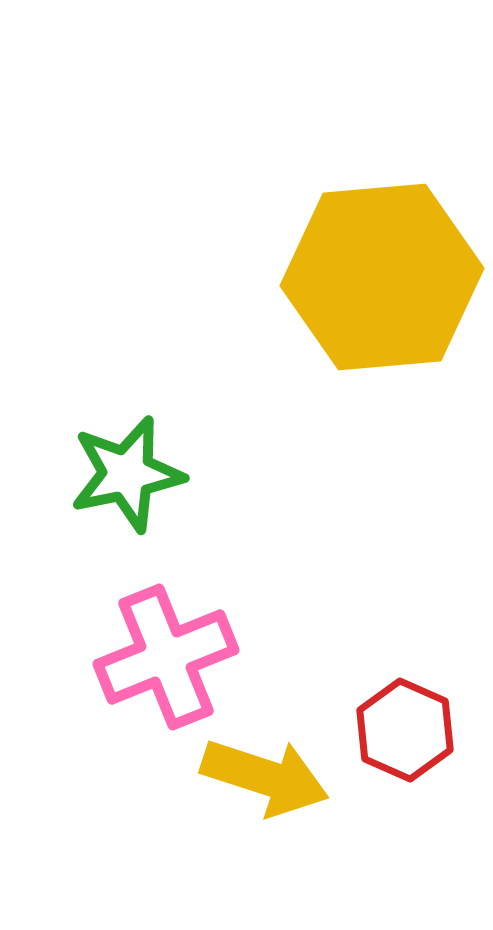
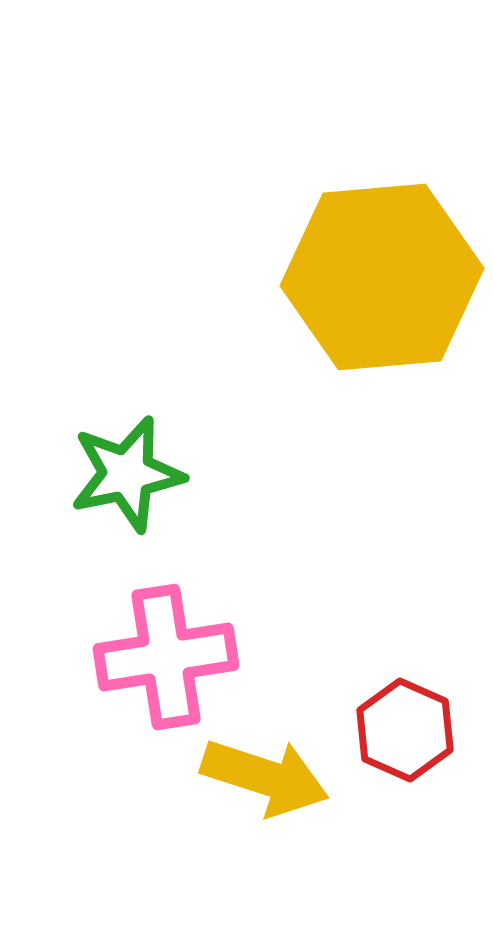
pink cross: rotated 13 degrees clockwise
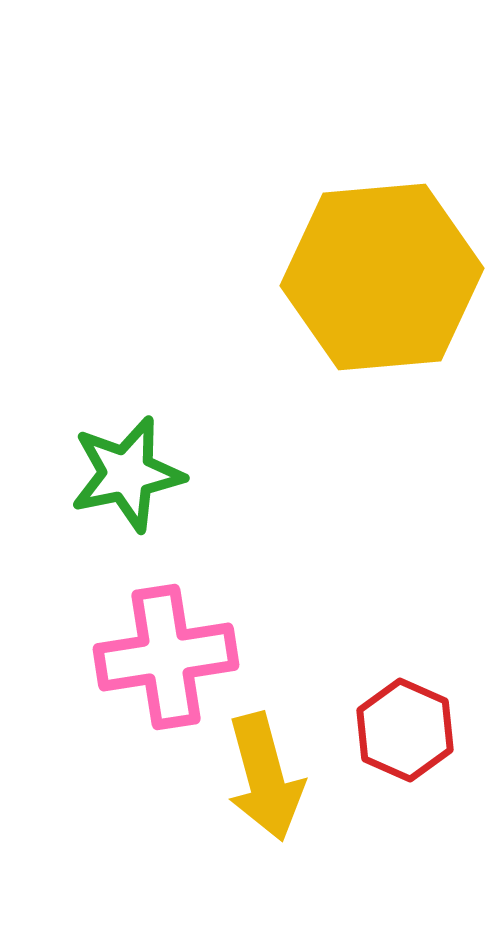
yellow arrow: rotated 57 degrees clockwise
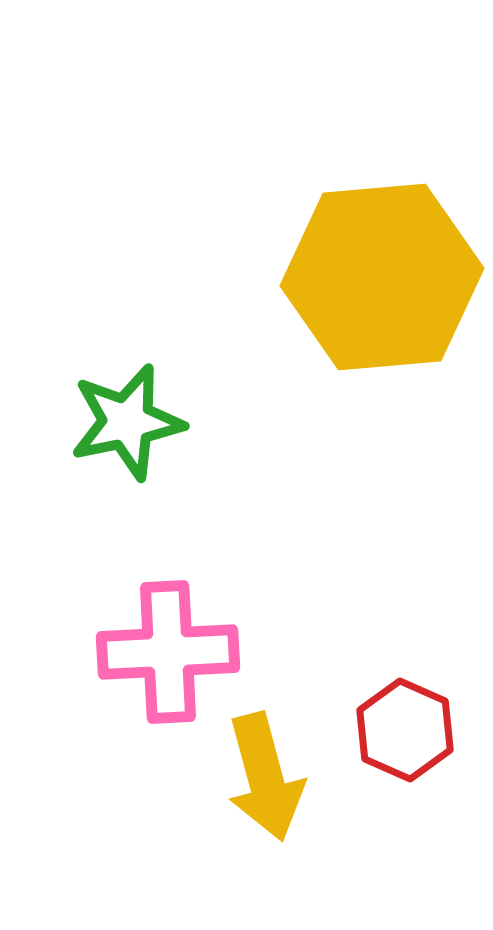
green star: moved 52 px up
pink cross: moved 2 px right, 5 px up; rotated 6 degrees clockwise
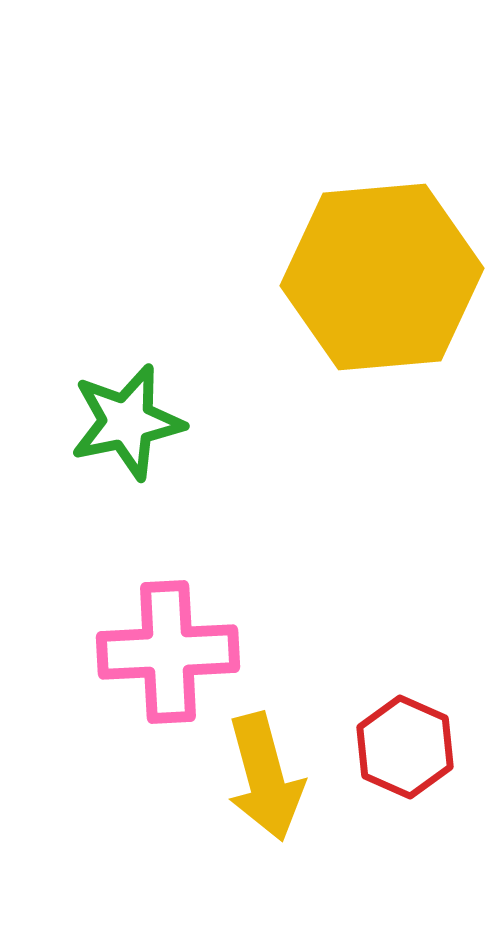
red hexagon: moved 17 px down
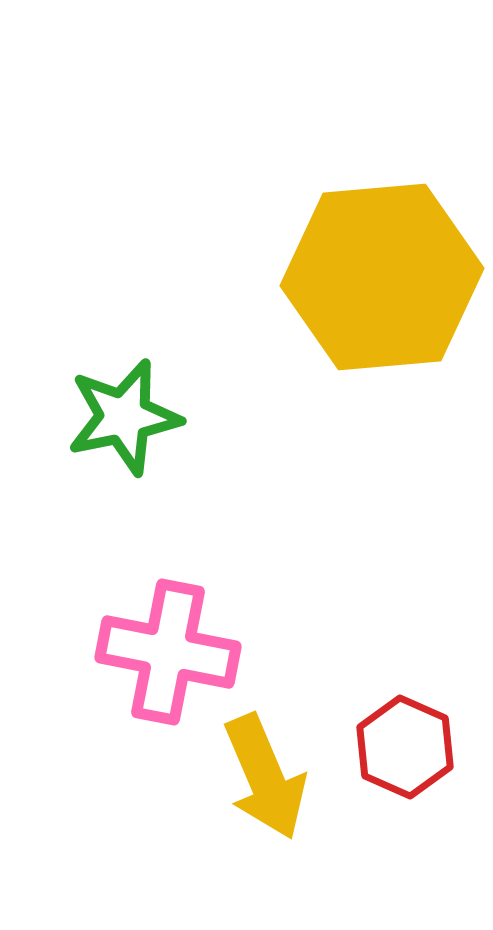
green star: moved 3 px left, 5 px up
pink cross: rotated 14 degrees clockwise
yellow arrow: rotated 8 degrees counterclockwise
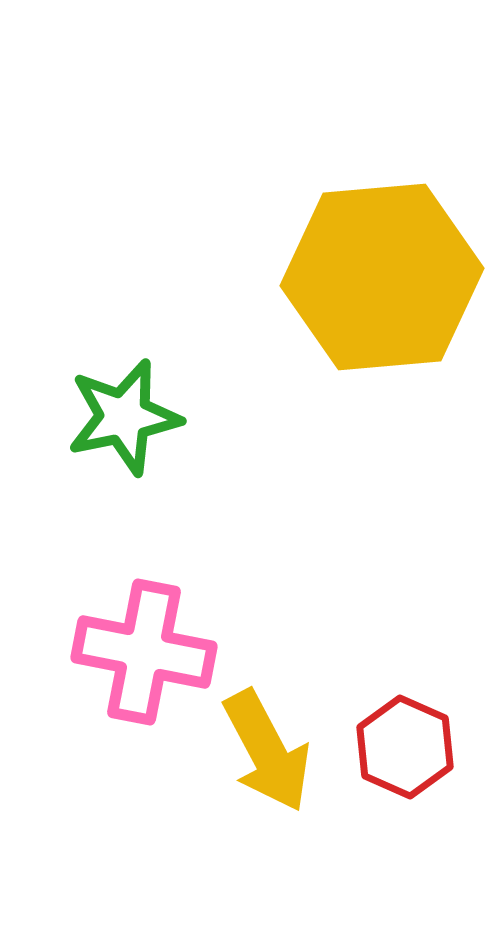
pink cross: moved 24 px left
yellow arrow: moved 2 px right, 26 px up; rotated 5 degrees counterclockwise
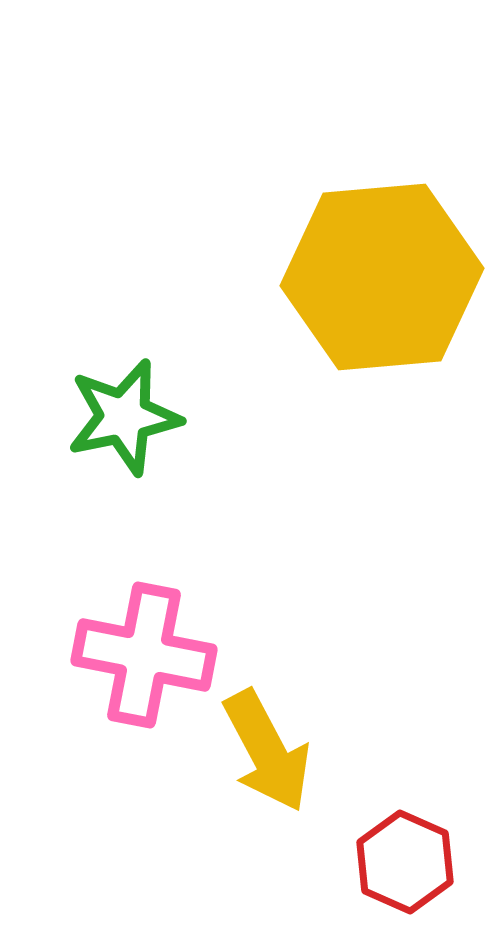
pink cross: moved 3 px down
red hexagon: moved 115 px down
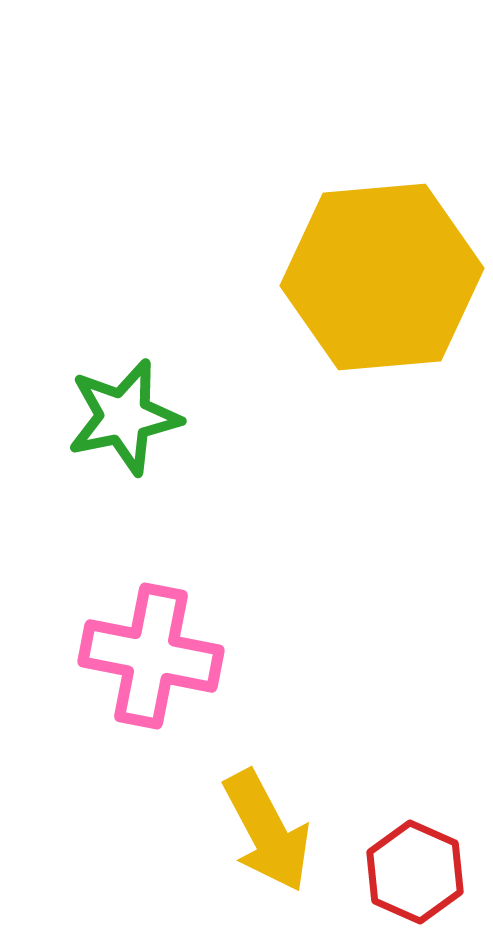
pink cross: moved 7 px right, 1 px down
yellow arrow: moved 80 px down
red hexagon: moved 10 px right, 10 px down
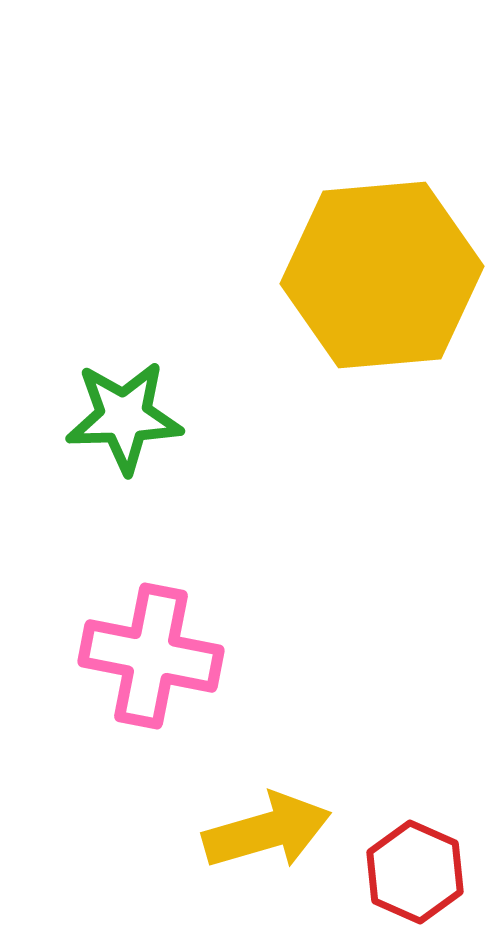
yellow hexagon: moved 2 px up
green star: rotated 10 degrees clockwise
yellow arrow: rotated 78 degrees counterclockwise
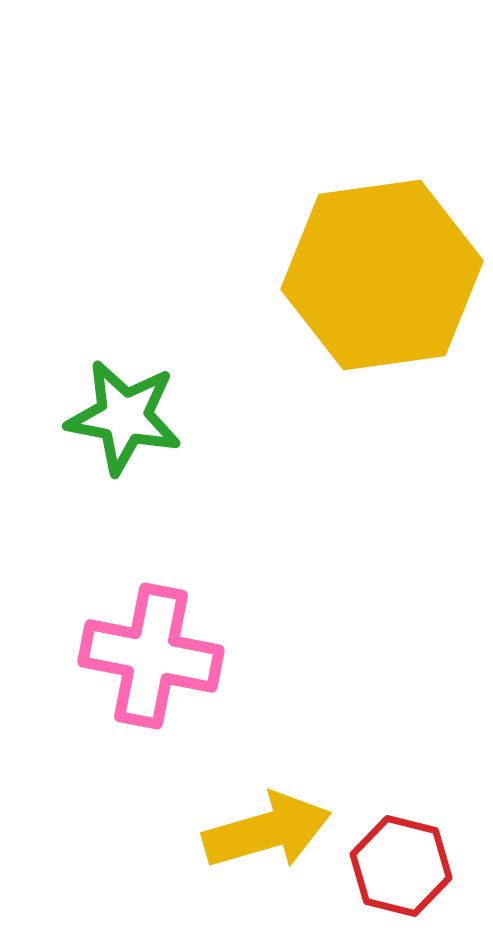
yellow hexagon: rotated 3 degrees counterclockwise
green star: rotated 13 degrees clockwise
red hexagon: moved 14 px left, 6 px up; rotated 10 degrees counterclockwise
